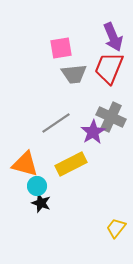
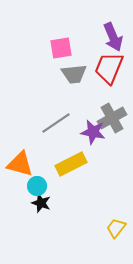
gray cross: moved 1 px right, 1 px down; rotated 36 degrees clockwise
purple star: rotated 30 degrees counterclockwise
orange triangle: moved 5 px left
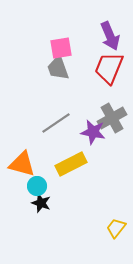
purple arrow: moved 3 px left, 1 px up
gray trapezoid: moved 16 px left, 6 px up; rotated 76 degrees clockwise
orange triangle: moved 2 px right
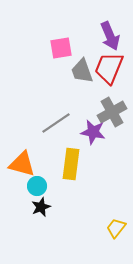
gray trapezoid: moved 24 px right, 3 px down
gray cross: moved 6 px up
yellow rectangle: rotated 56 degrees counterclockwise
black star: moved 4 px down; rotated 30 degrees clockwise
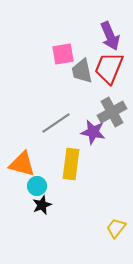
pink square: moved 2 px right, 6 px down
gray trapezoid: rotated 8 degrees clockwise
black star: moved 1 px right, 2 px up
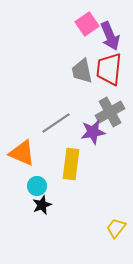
pink square: moved 24 px right, 30 px up; rotated 25 degrees counterclockwise
red trapezoid: moved 1 px down; rotated 16 degrees counterclockwise
gray cross: moved 2 px left
purple star: rotated 20 degrees counterclockwise
orange triangle: moved 11 px up; rotated 8 degrees clockwise
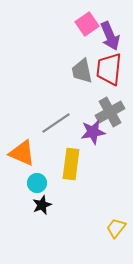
cyan circle: moved 3 px up
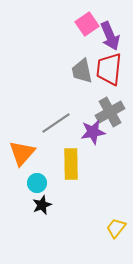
orange triangle: rotated 48 degrees clockwise
yellow rectangle: rotated 8 degrees counterclockwise
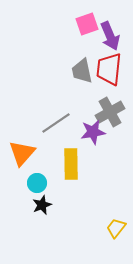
pink square: rotated 15 degrees clockwise
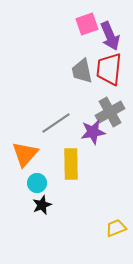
orange triangle: moved 3 px right, 1 px down
yellow trapezoid: rotated 30 degrees clockwise
